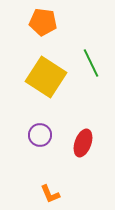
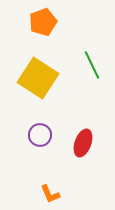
orange pentagon: rotated 28 degrees counterclockwise
green line: moved 1 px right, 2 px down
yellow square: moved 8 px left, 1 px down
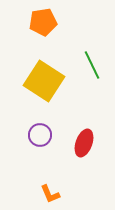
orange pentagon: rotated 12 degrees clockwise
yellow square: moved 6 px right, 3 px down
red ellipse: moved 1 px right
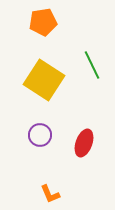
yellow square: moved 1 px up
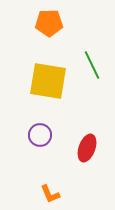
orange pentagon: moved 6 px right, 1 px down; rotated 8 degrees clockwise
yellow square: moved 4 px right, 1 px down; rotated 24 degrees counterclockwise
red ellipse: moved 3 px right, 5 px down
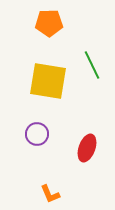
purple circle: moved 3 px left, 1 px up
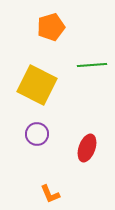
orange pentagon: moved 2 px right, 4 px down; rotated 16 degrees counterclockwise
green line: rotated 68 degrees counterclockwise
yellow square: moved 11 px left, 4 px down; rotated 18 degrees clockwise
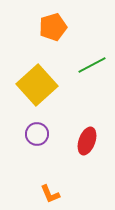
orange pentagon: moved 2 px right
green line: rotated 24 degrees counterclockwise
yellow square: rotated 21 degrees clockwise
red ellipse: moved 7 px up
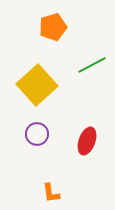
orange L-shape: moved 1 px right, 1 px up; rotated 15 degrees clockwise
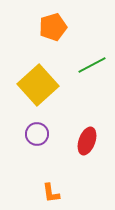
yellow square: moved 1 px right
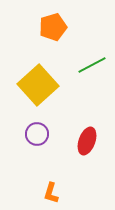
orange L-shape: rotated 25 degrees clockwise
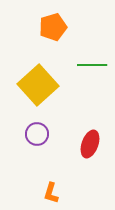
green line: rotated 28 degrees clockwise
red ellipse: moved 3 px right, 3 px down
